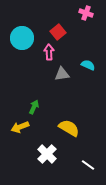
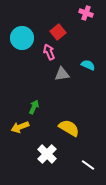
pink arrow: rotated 21 degrees counterclockwise
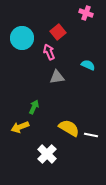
gray triangle: moved 5 px left, 3 px down
white line: moved 3 px right, 30 px up; rotated 24 degrees counterclockwise
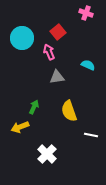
yellow semicircle: moved 17 px up; rotated 140 degrees counterclockwise
